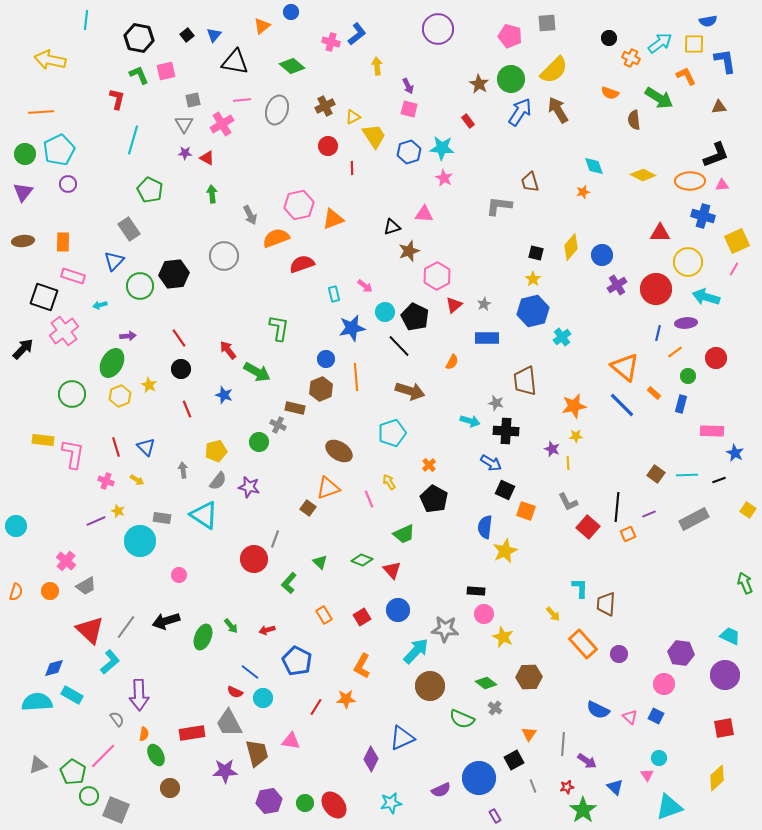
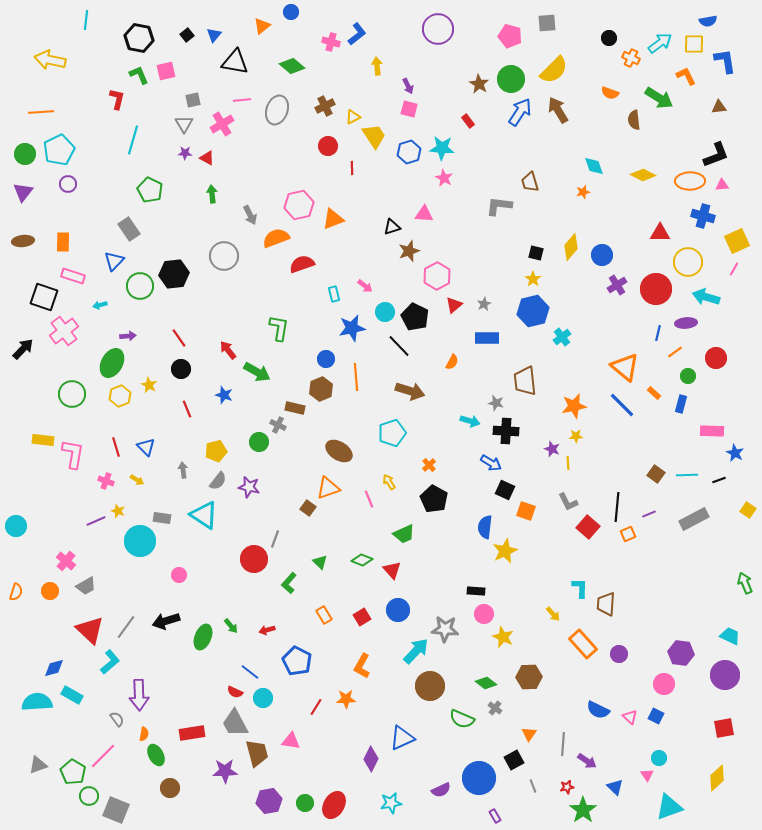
gray trapezoid at (229, 723): moved 6 px right
red ellipse at (334, 805): rotated 68 degrees clockwise
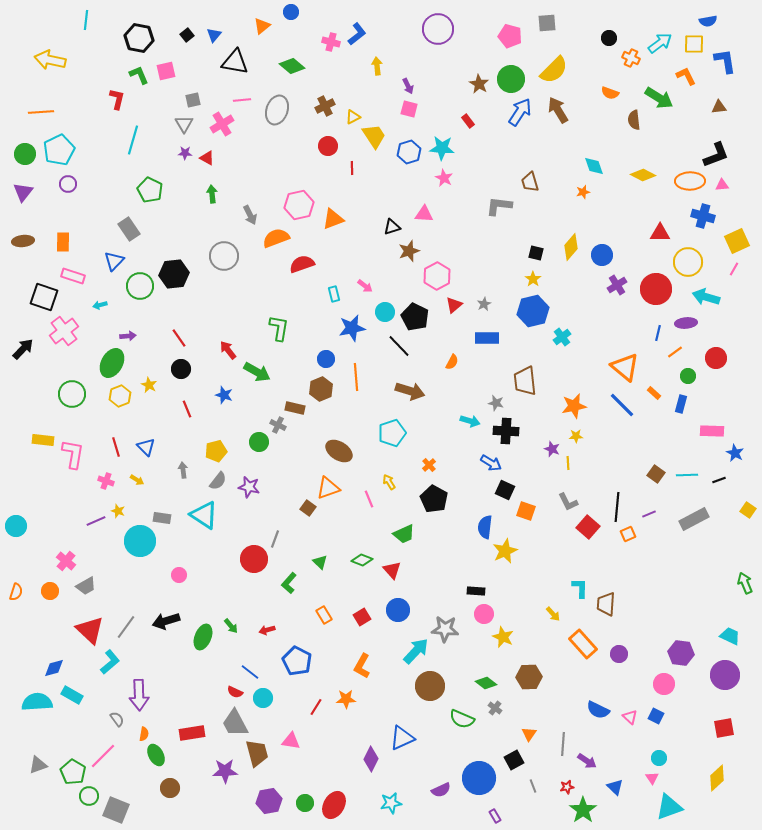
pink triangle at (647, 775): moved 5 px right, 3 px down
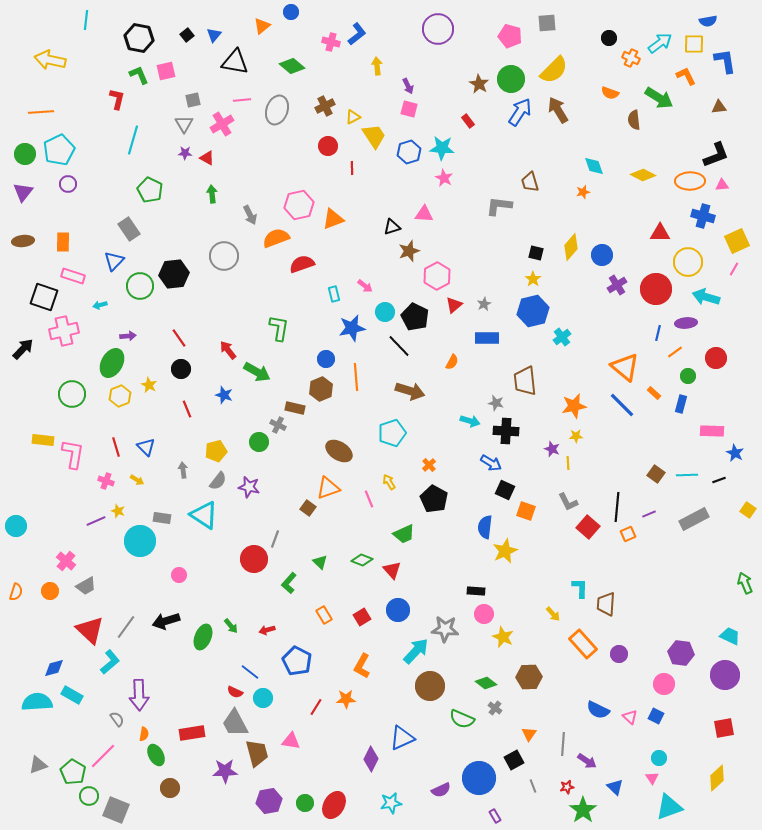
pink cross at (64, 331): rotated 24 degrees clockwise
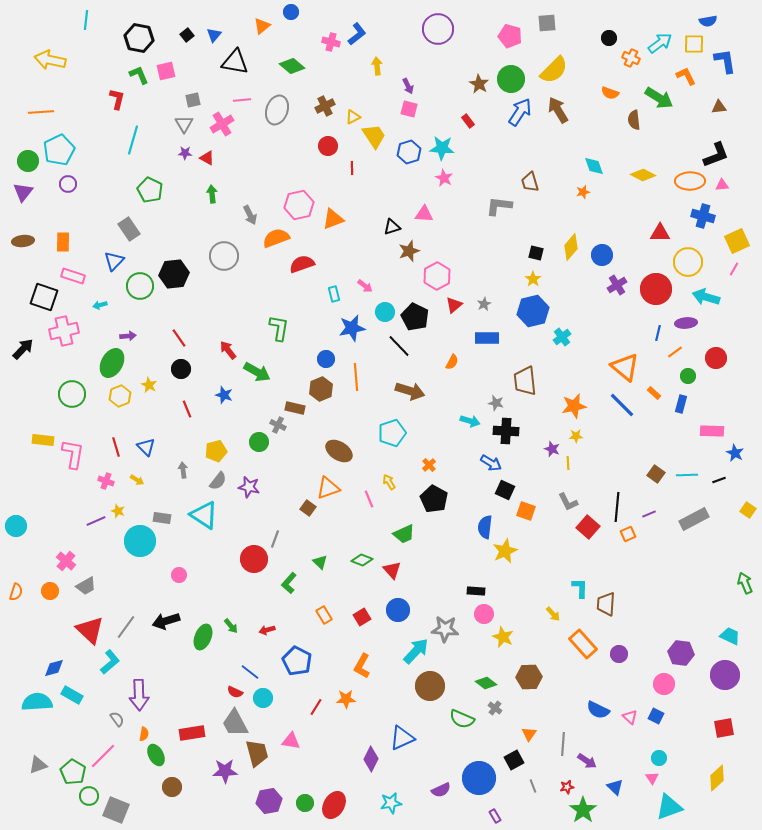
green circle at (25, 154): moved 3 px right, 7 px down
brown circle at (170, 788): moved 2 px right, 1 px up
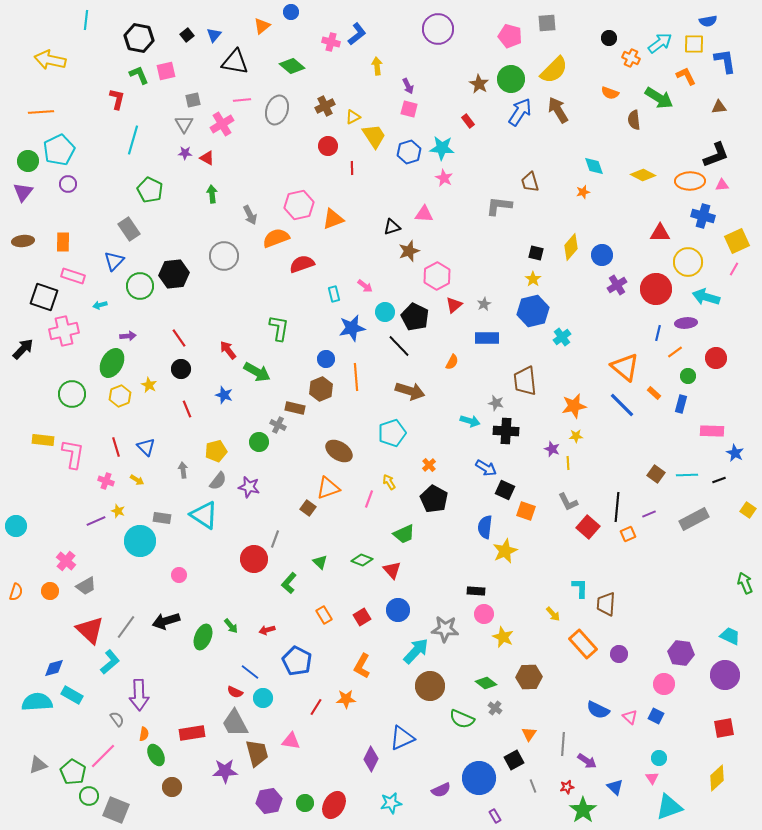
blue arrow at (491, 463): moved 5 px left, 5 px down
pink line at (369, 499): rotated 42 degrees clockwise
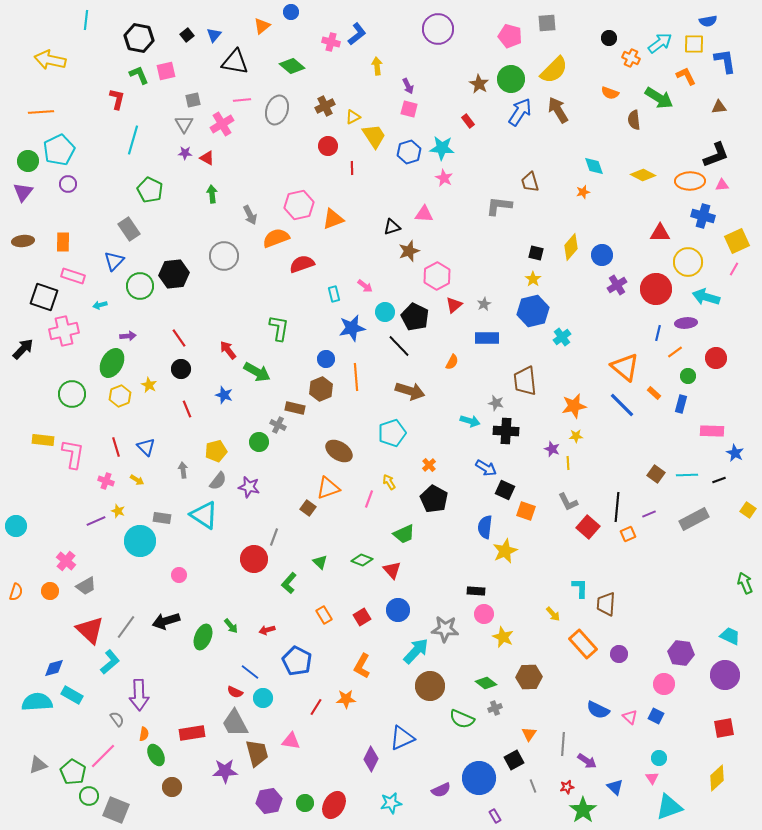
gray line at (275, 539): moved 1 px left, 2 px up
gray cross at (495, 708): rotated 32 degrees clockwise
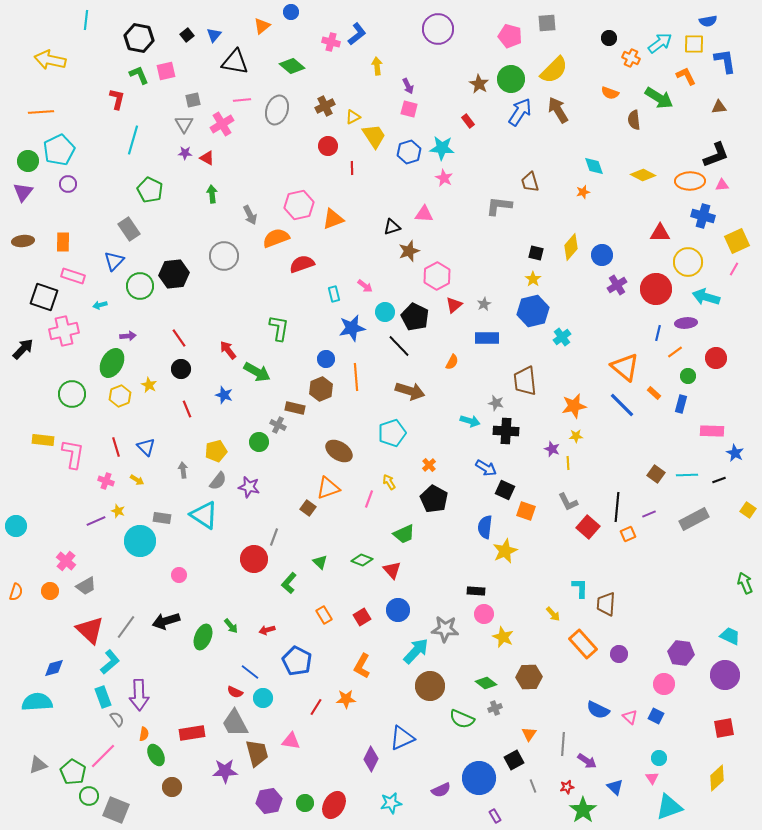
cyan rectangle at (72, 695): moved 31 px right, 2 px down; rotated 40 degrees clockwise
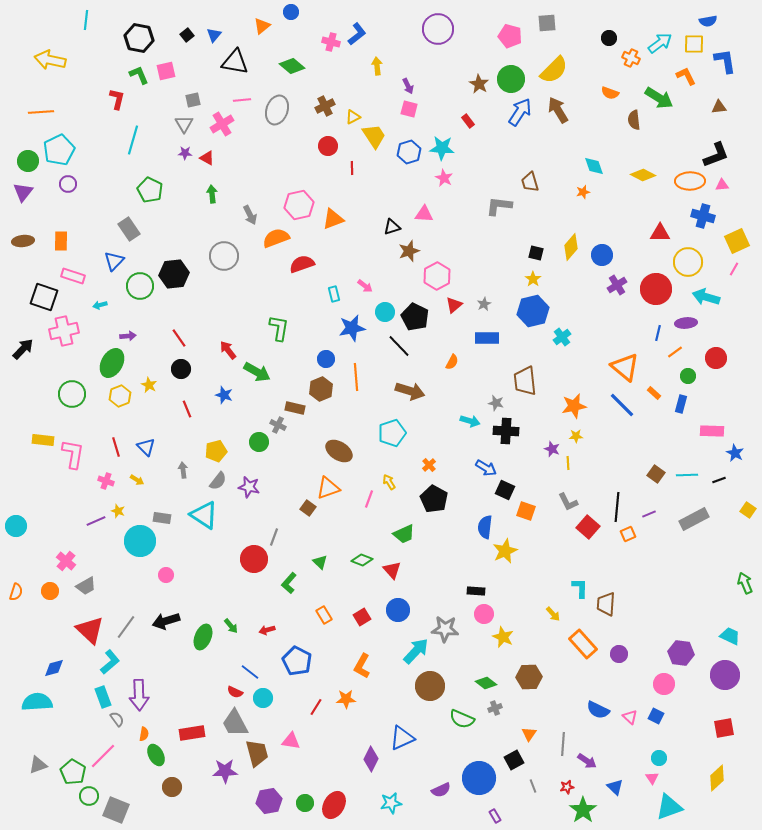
orange rectangle at (63, 242): moved 2 px left, 1 px up
pink circle at (179, 575): moved 13 px left
